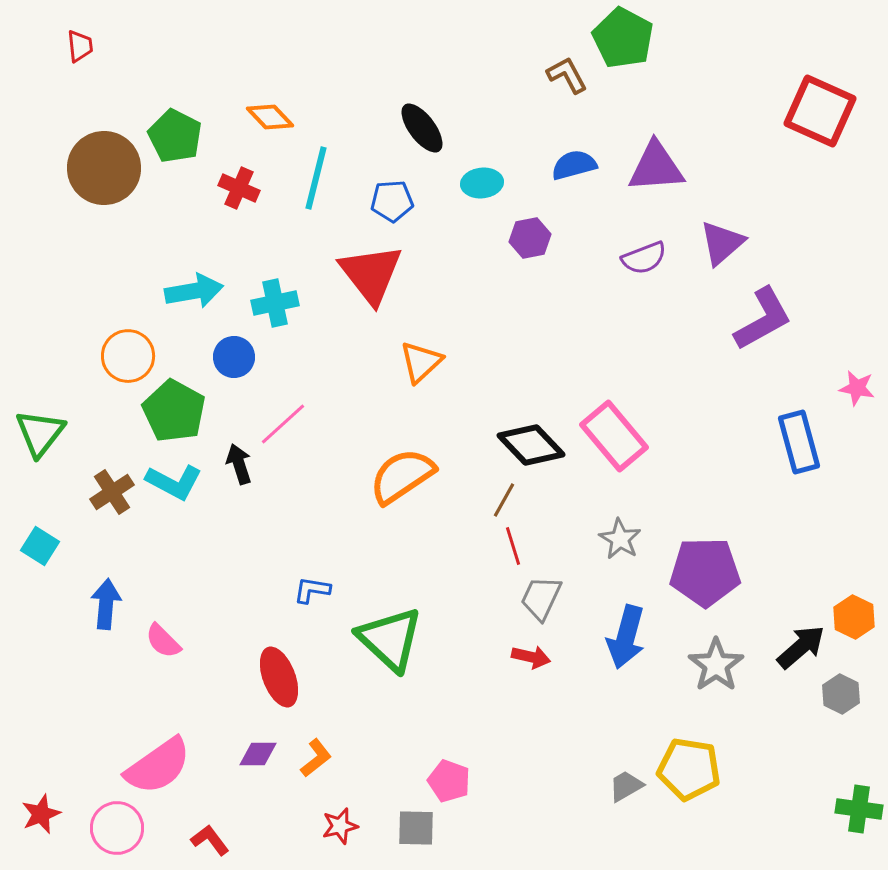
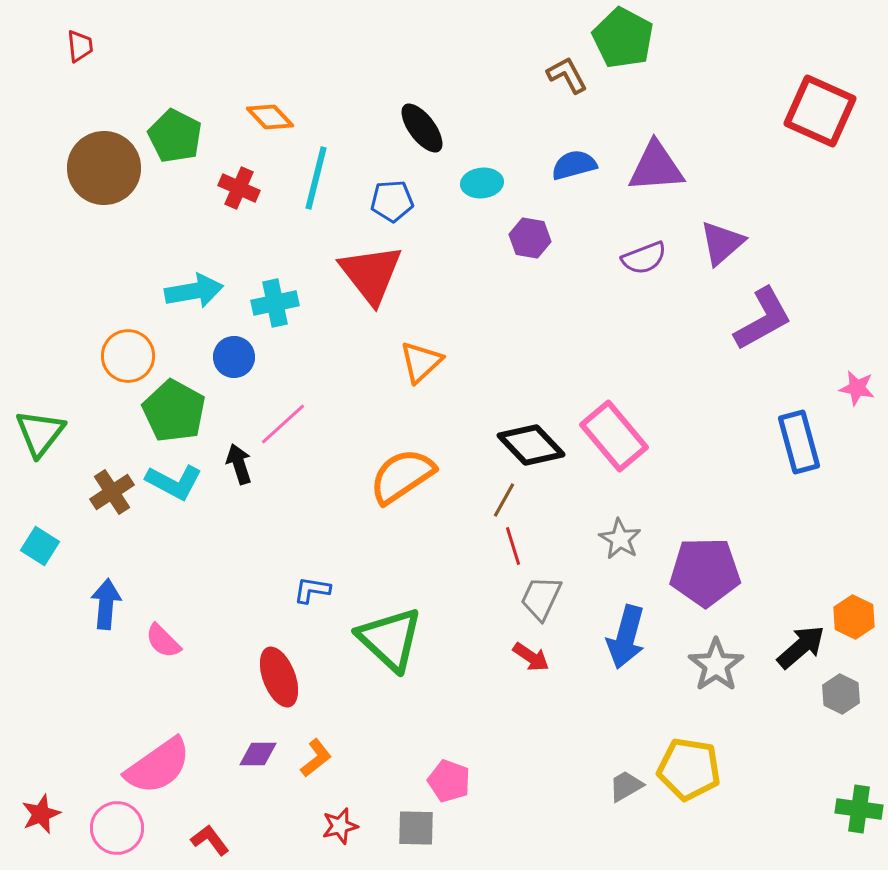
purple hexagon at (530, 238): rotated 21 degrees clockwise
red arrow at (531, 657): rotated 21 degrees clockwise
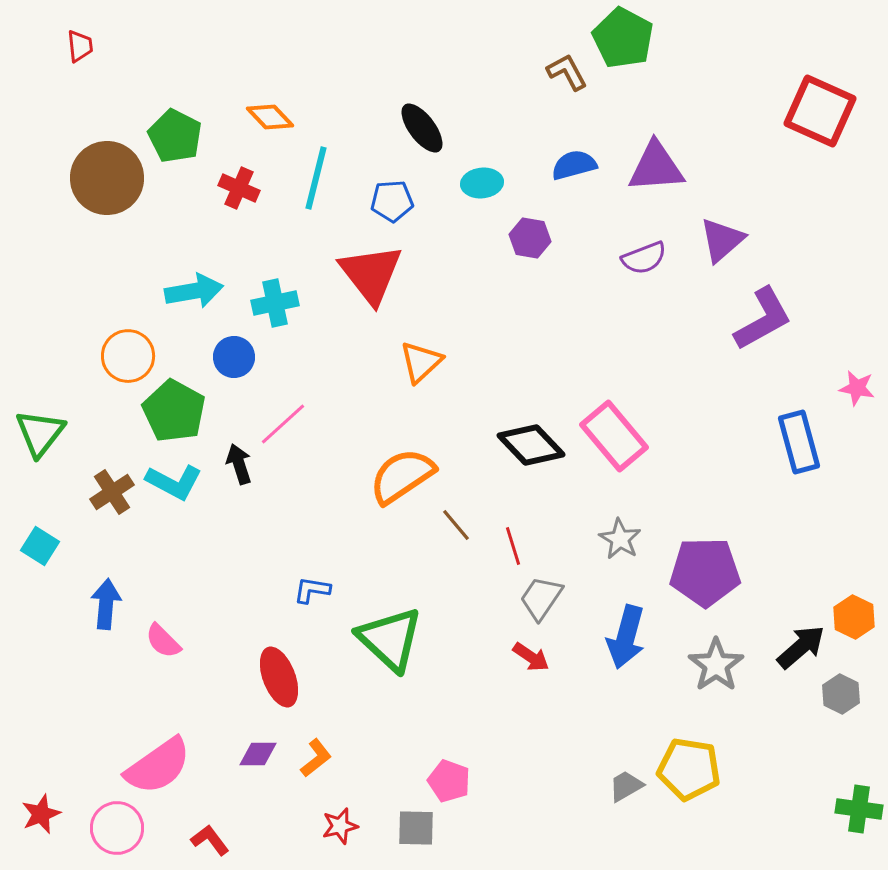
brown L-shape at (567, 75): moved 3 px up
brown circle at (104, 168): moved 3 px right, 10 px down
purple triangle at (722, 243): moved 3 px up
brown line at (504, 500): moved 48 px left, 25 px down; rotated 69 degrees counterclockwise
gray trapezoid at (541, 598): rotated 9 degrees clockwise
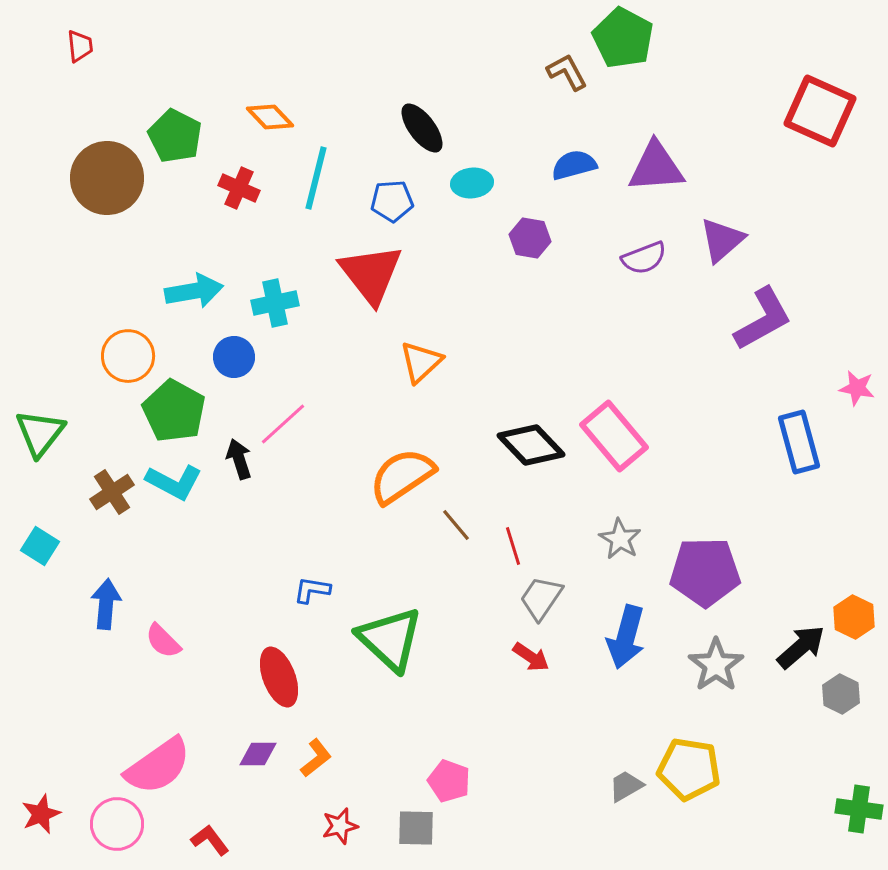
cyan ellipse at (482, 183): moved 10 px left
black arrow at (239, 464): moved 5 px up
pink circle at (117, 828): moved 4 px up
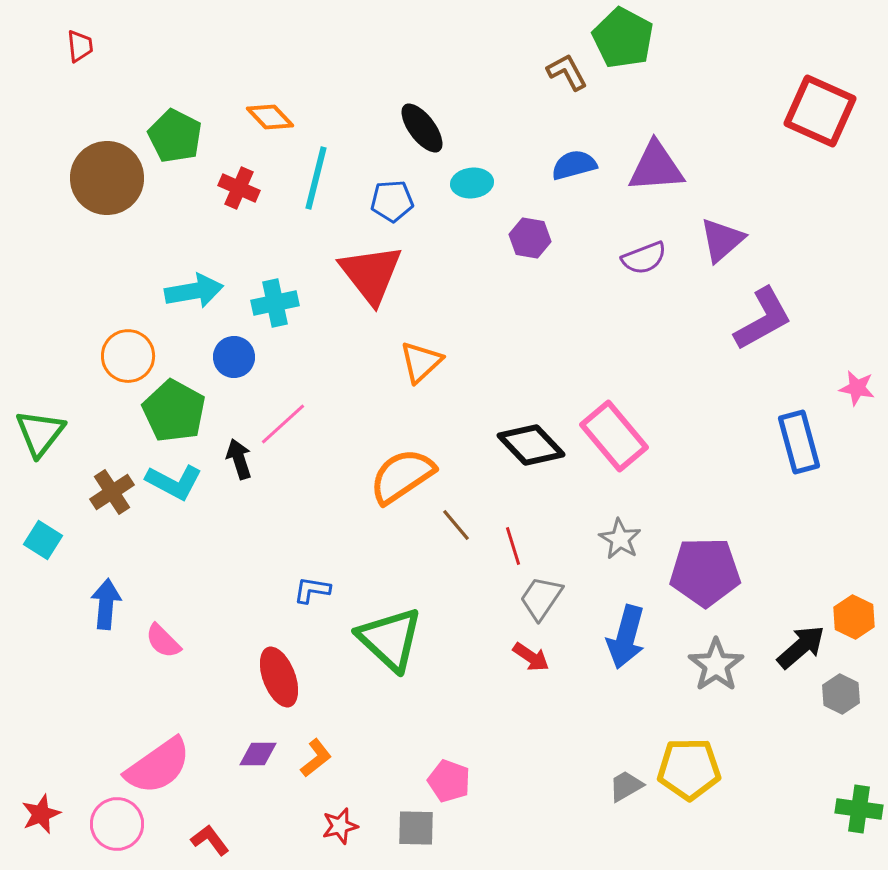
cyan square at (40, 546): moved 3 px right, 6 px up
yellow pentagon at (689, 769): rotated 10 degrees counterclockwise
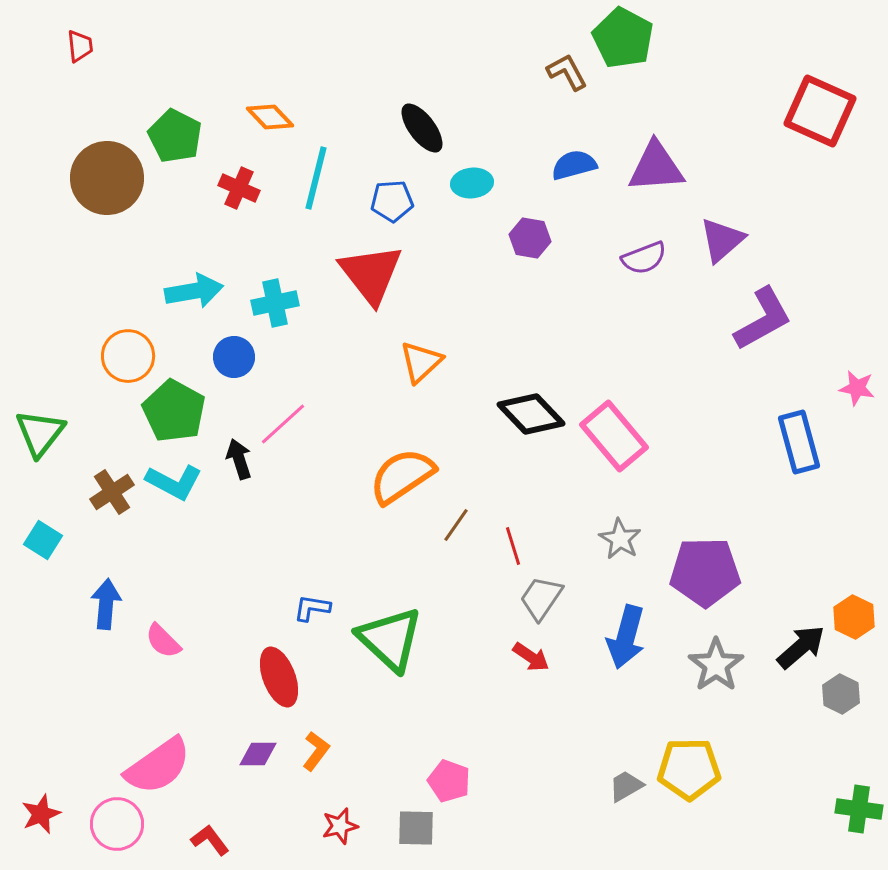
black diamond at (531, 445): moved 31 px up
brown line at (456, 525): rotated 75 degrees clockwise
blue L-shape at (312, 590): moved 18 px down
orange L-shape at (316, 758): moved 7 px up; rotated 15 degrees counterclockwise
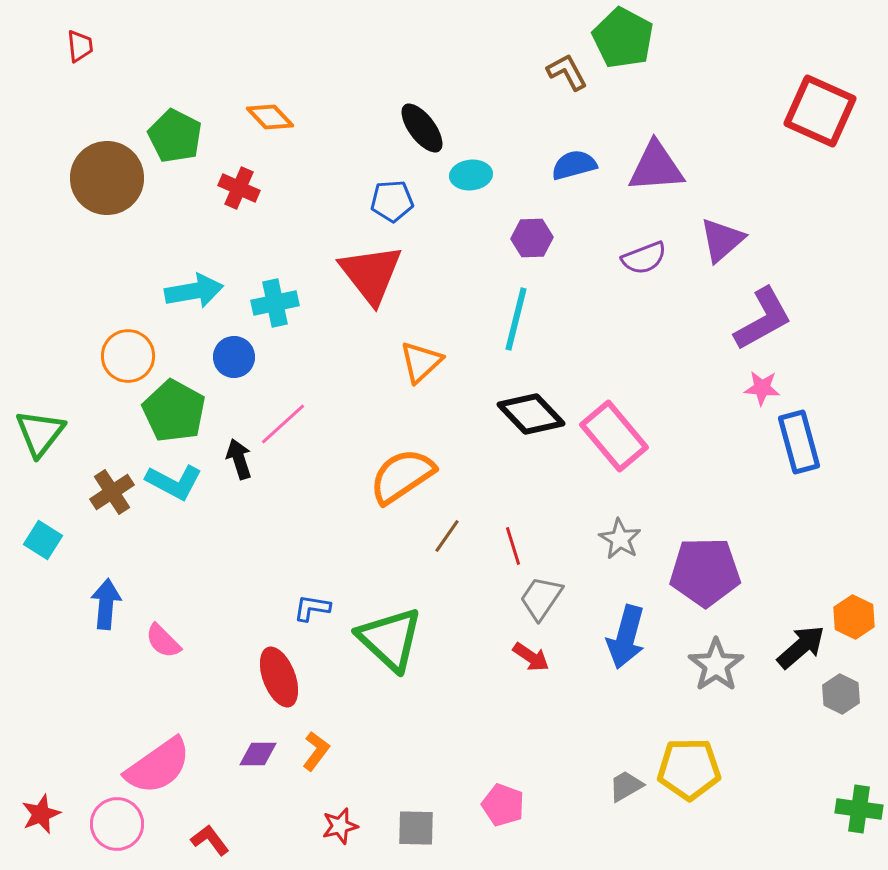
cyan line at (316, 178): moved 200 px right, 141 px down
cyan ellipse at (472, 183): moved 1 px left, 8 px up
purple hexagon at (530, 238): moved 2 px right; rotated 12 degrees counterclockwise
pink star at (857, 388): moved 95 px left; rotated 6 degrees counterclockwise
brown line at (456, 525): moved 9 px left, 11 px down
pink pentagon at (449, 781): moved 54 px right, 24 px down
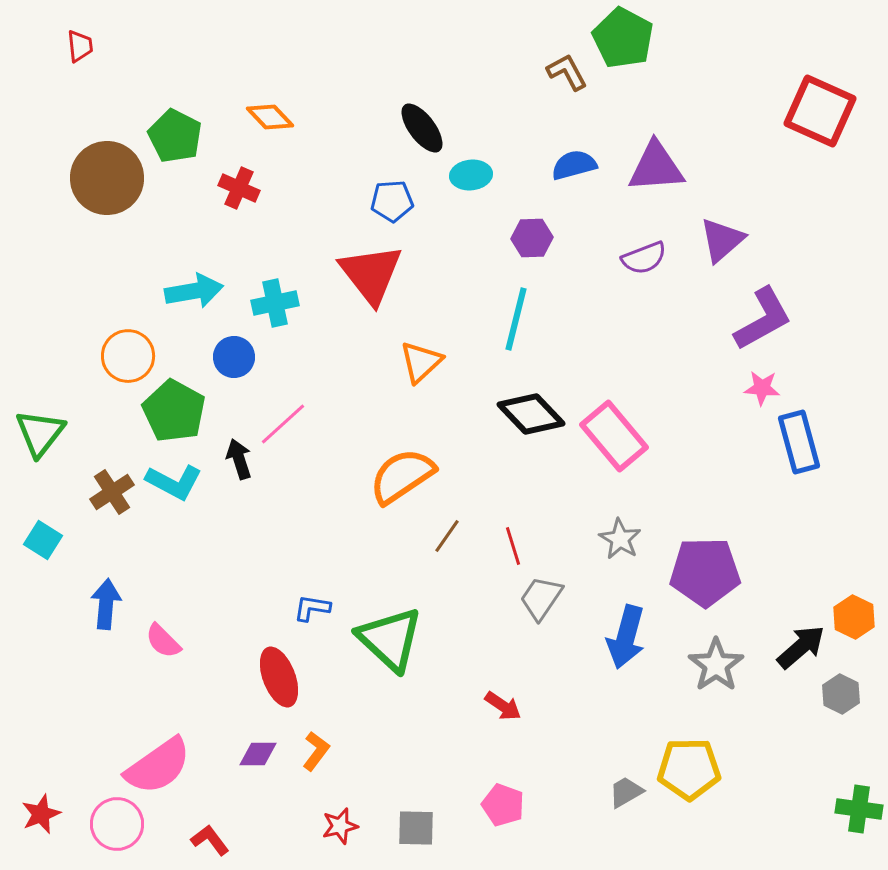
red arrow at (531, 657): moved 28 px left, 49 px down
gray trapezoid at (626, 786): moved 6 px down
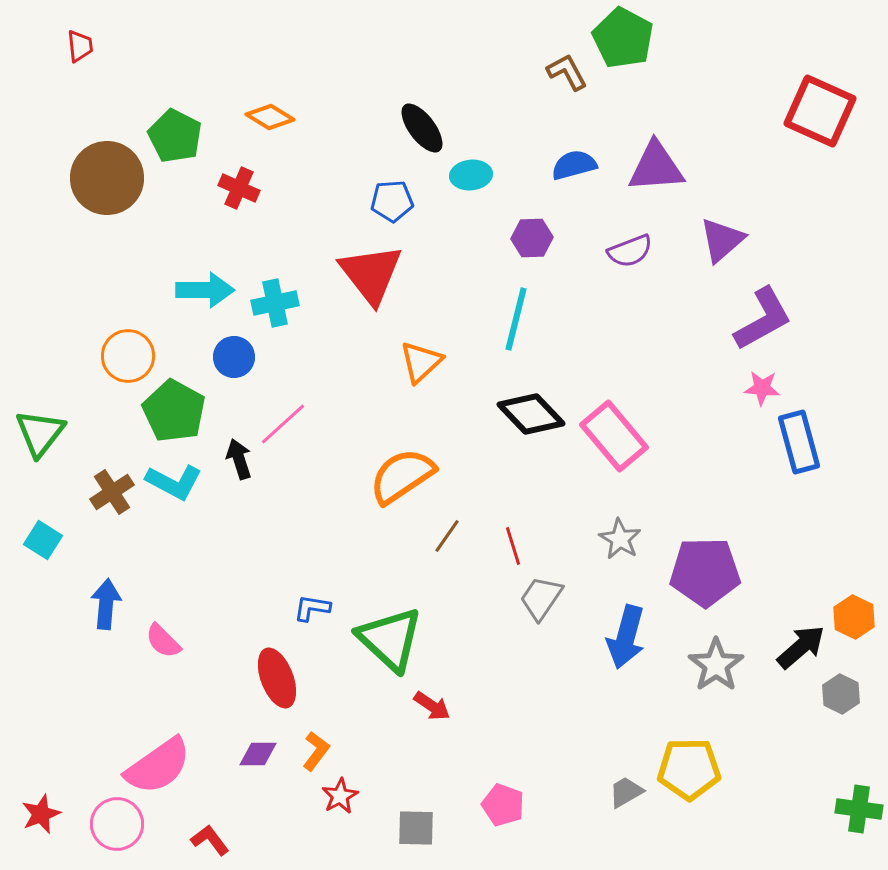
orange diamond at (270, 117): rotated 15 degrees counterclockwise
purple semicircle at (644, 258): moved 14 px left, 7 px up
cyan arrow at (194, 291): moved 11 px right, 1 px up; rotated 10 degrees clockwise
red ellipse at (279, 677): moved 2 px left, 1 px down
red arrow at (503, 706): moved 71 px left
red star at (340, 826): moved 30 px up; rotated 15 degrees counterclockwise
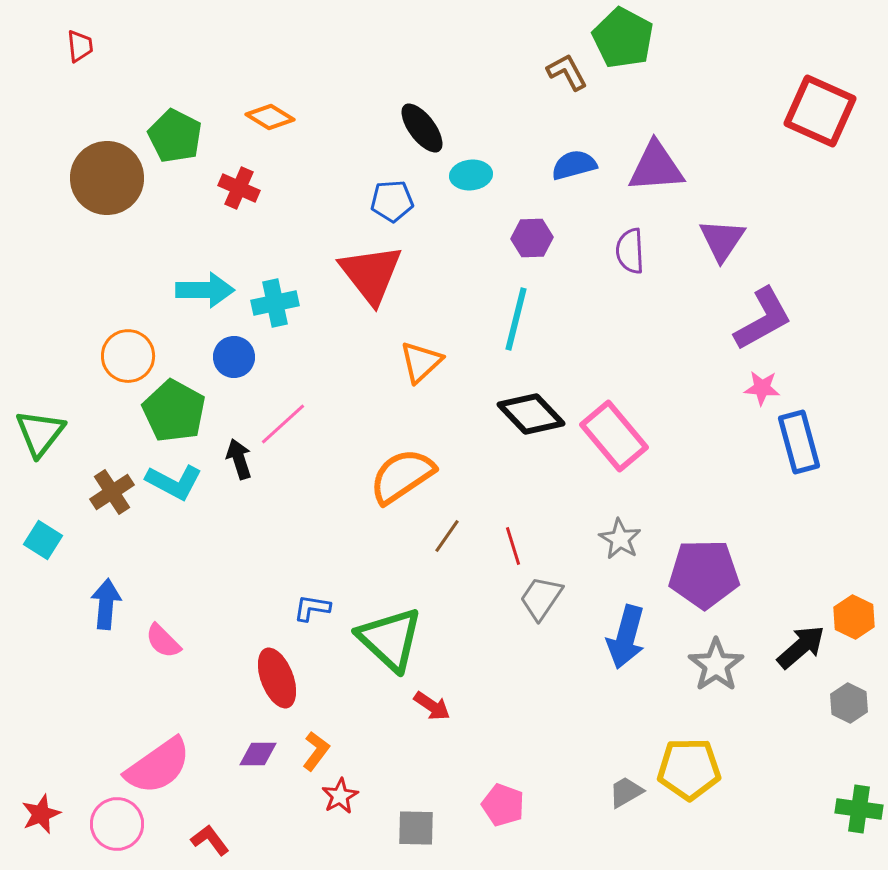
purple triangle at (722, 240): rotated 15 degrees counterclockwise
purple semicircle at (630, 251): rotated 108 degrees clockwise
purple pentagon at (705, 572): moved 1 px left, 2 px down
gray hexagon at (841, 694): moved 8 px right, 9 px down
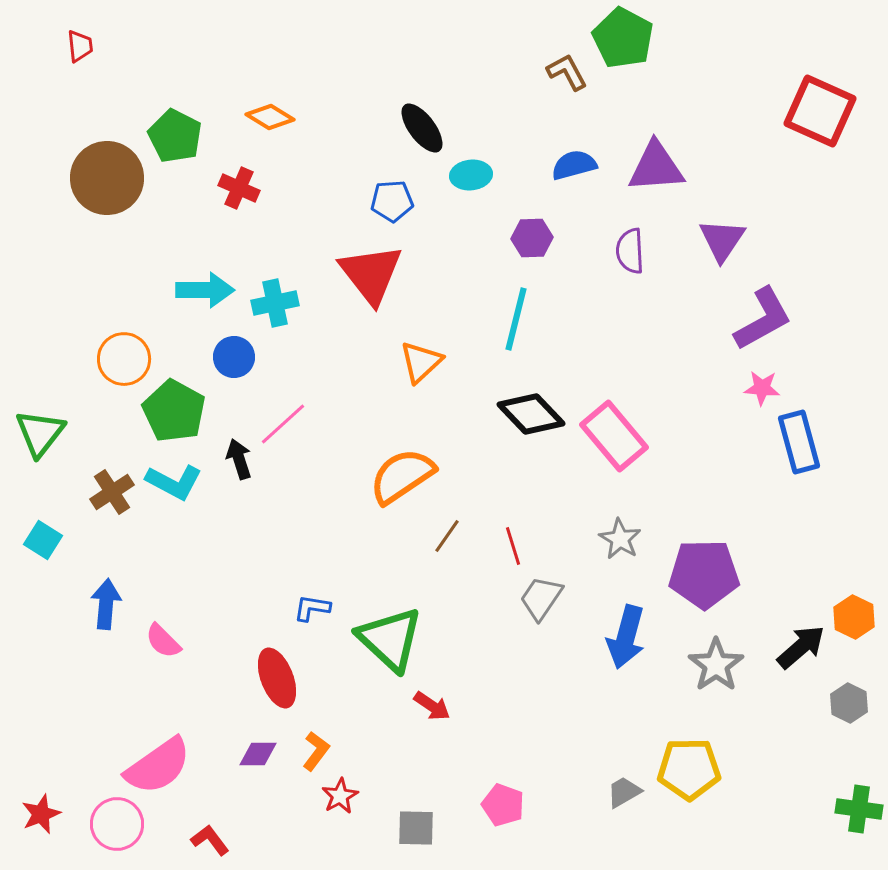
orange circle at (128, 356): moved 4 px left, 3 px down
gray trapezoid at (626, 792): moved 2 px left
